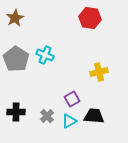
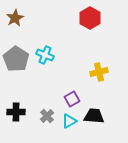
red hexagon: rotated 20 degrees clockwise
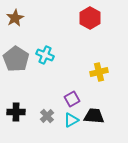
cyan triangle: moved 2 px right, 1 px up
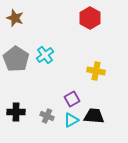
brown star: rotated 24 degrees counterclockwise
cyan cross: rotated 30 degrees clockwise
yellow cross: moved 3 px left, 1 px up; rotated 24 degrees clockwise
gray cross: rotated 24 degrees counterclockwise
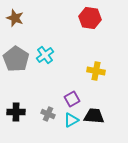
red hexagon: rotated 20 degrees counterclockwise
gray cross: moved 1 px right, 2 px up
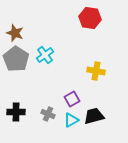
brown star: moved 15 px down
black trapezoid: rotated 20 degrees counterclockwise
